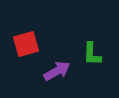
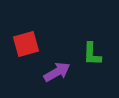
purple arrow: moved 1 px down
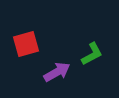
green L-shape: rotated 120 degrees counterclockwise
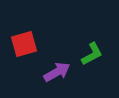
red square: moved 2 px left
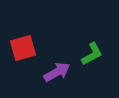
red square: moved 1 px left, 4 px down
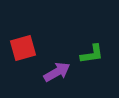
green L-shape: rotated 20 degrees clockwise
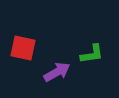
red square: rotated 28 degrees clockwise
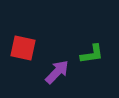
purple arrow: rotated 16 degrees counterclockwise
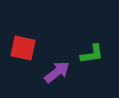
purple arrow: rotated 8 degrees clockwise
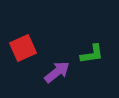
red square: rotated 36 degrees counterclockwise
